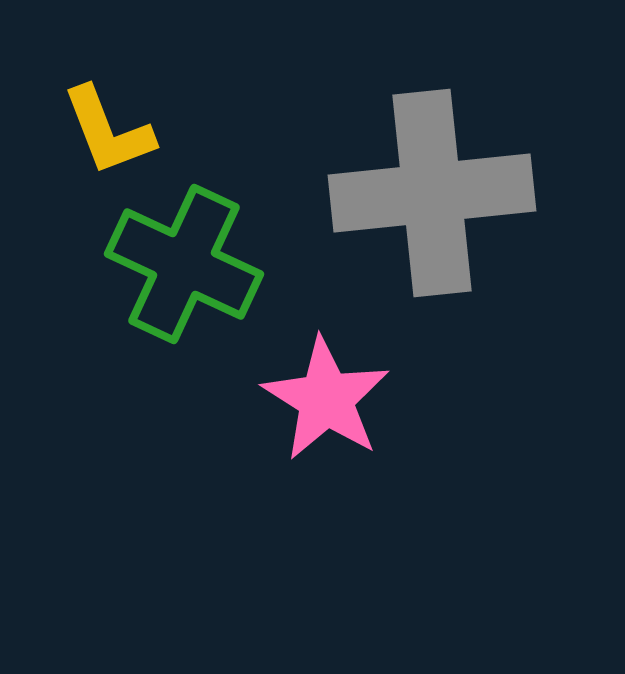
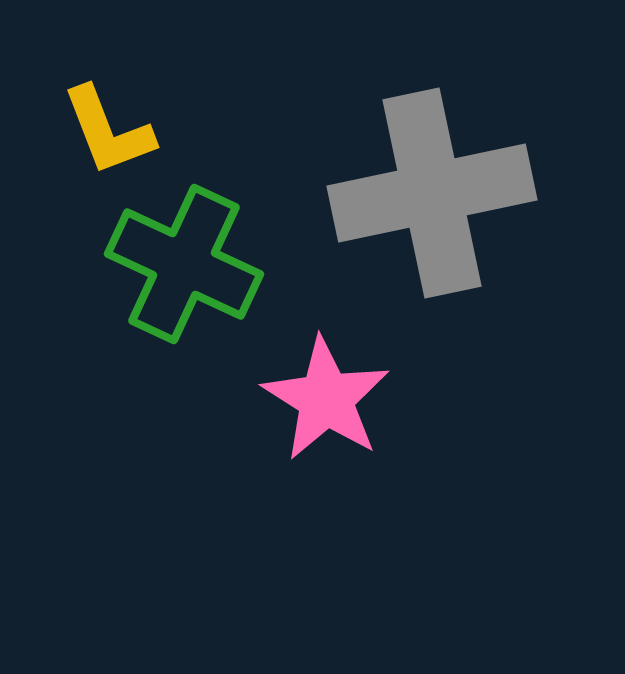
gray cross: rotated 6 degrees counterclockwise
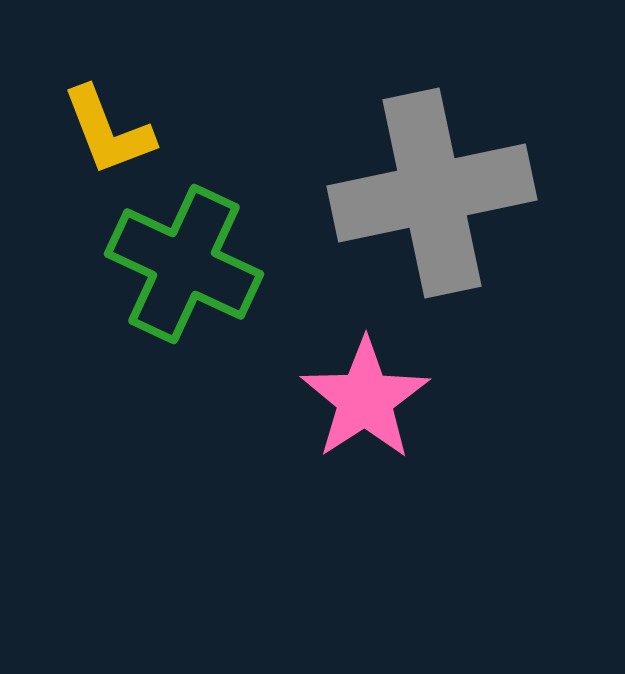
pink star: moved 39 px right; rotated 7 degrees clockwise
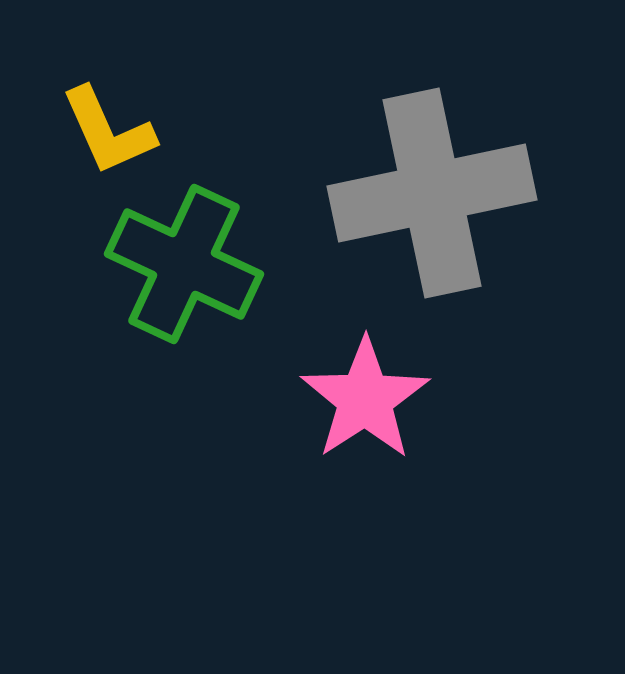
yellow L-shape: rotated 3 degrees counterclockwise
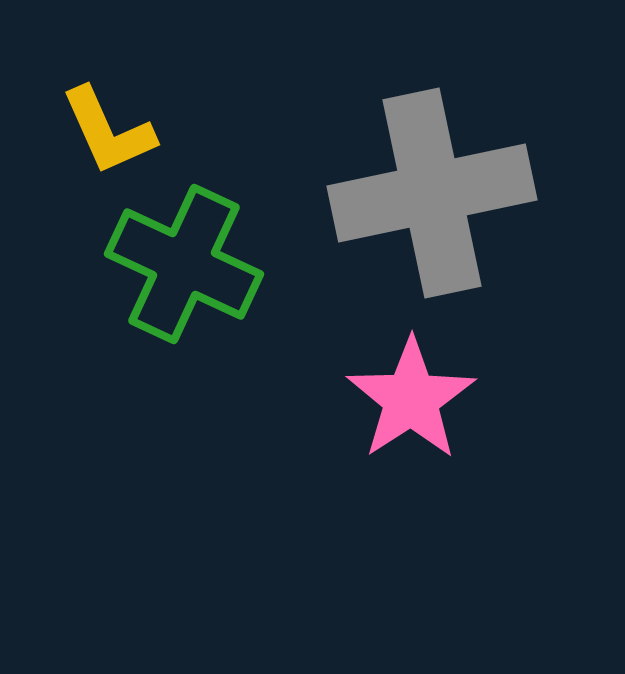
pink star: moved 46 px right
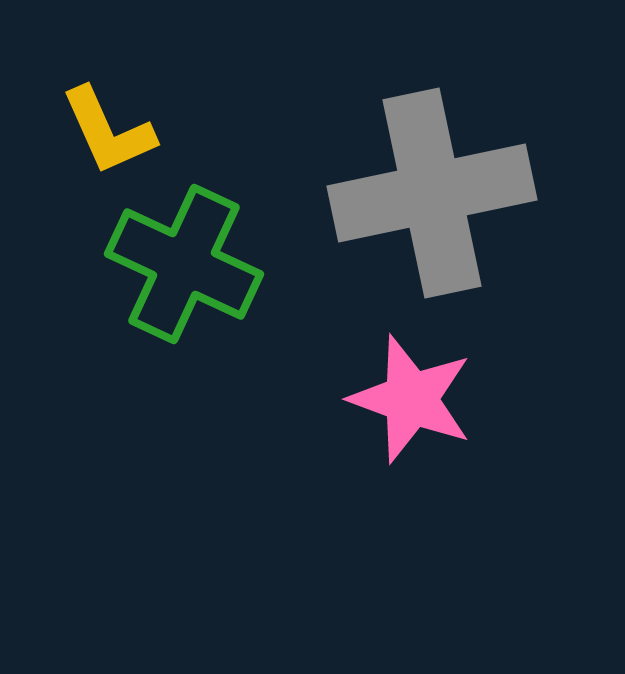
pink star: rotated 19 degrees counterclockwise
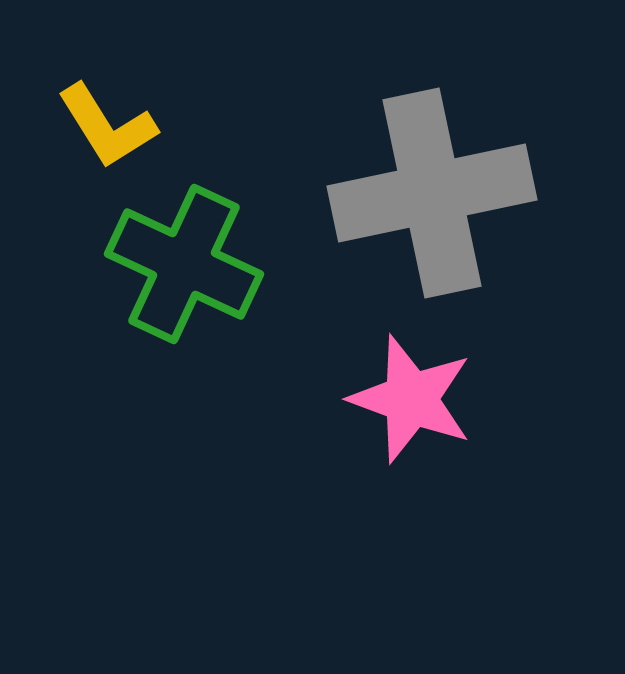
yellow L-shape: moved 1 px left, 5 px up; rotated 8 degrees counterclockwise
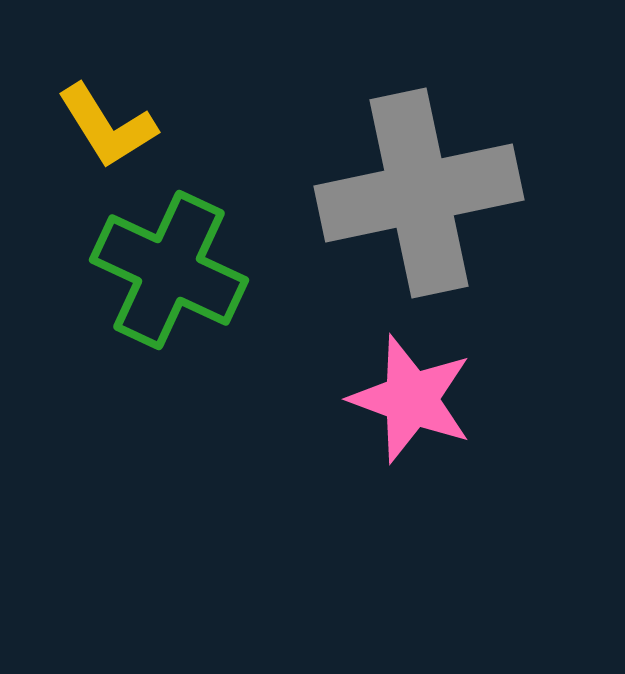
gray cross: moved 13 px left
green cross: moved 15 px left, 6 px down
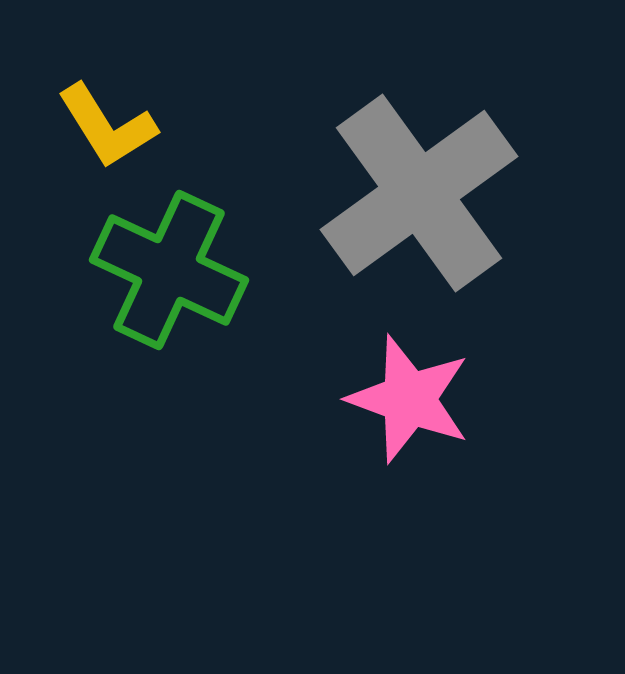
gray cross: rotated 24 degrees counterclockwise
pink star: moved 2 px left
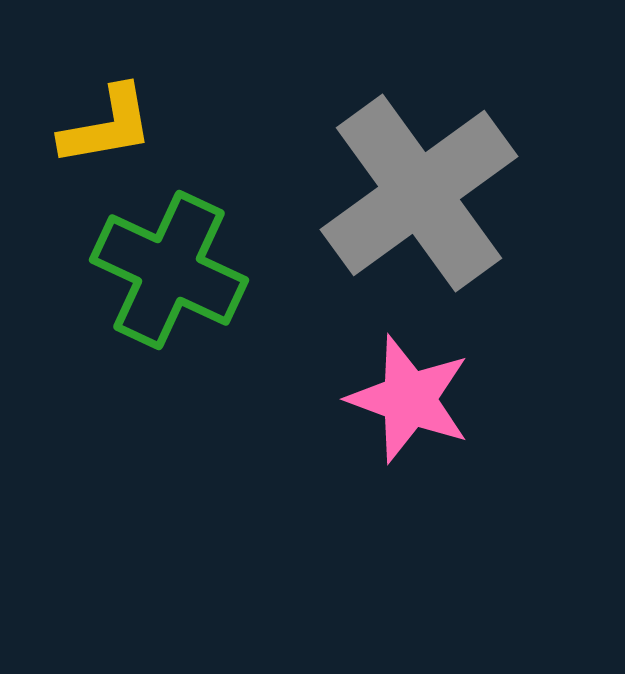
yellow L-shape: rotated 68 degrees counterclockwise
